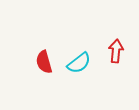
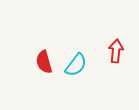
cyan semicircle: moved 3 px left, 2 px down; rotated 15 degrees counterclockwise
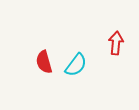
red arrow: moved 8 px up
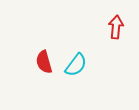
red arrow: moved 16 px up
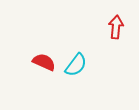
red semicircle: rotated 130 degrees clockwise
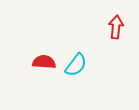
red semicircle: rotated 20 degrees counterclockwise
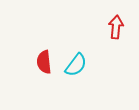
red semicircle: rotated 100 degrees counterclockwise
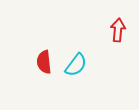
red arrow: moved 2 px right, 3 px down
